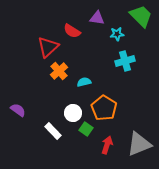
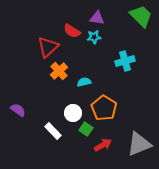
cyan star: moved 23 px left, 3 px down
red arrow: moved 4 px left; rotated 42 degrees clockwise
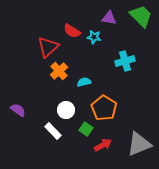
purple triangle: moved 12 px right
cyan star: rotated 16 degrees clockwise
white circle: moved 7 px left, 3 px up
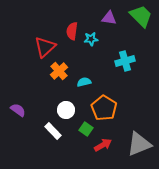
red semicircle: rotated 66 degrees clockwise
cyan star: moved 3 px left, 2 px down; rotated 16 degrees counterclockwise
red triangle: moved 3 px left
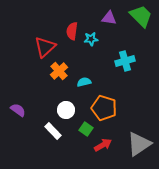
orange pentagon: rotated 15 degrees counterclockwise
gray triangle: rotated 12 degrees counterclockwise
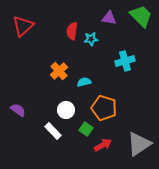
red triangle: moved 22 px left, 21 px up
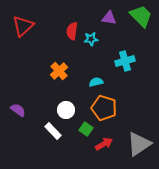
cyan semicircle: moved 12 px right
red arrow: moved 1 px right, 1 px up
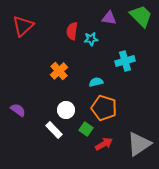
white rectangle: moved 1 px right, 1 px up
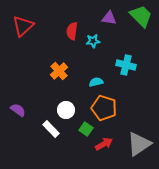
cyan star: moved 2 px right, 2 px down
cyan cross: moved 1 px right, 4 px down; rotated 30 degrees clockwise
white rectangle: moved 3 px left, 1 px up
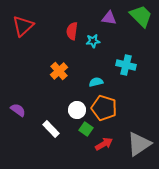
white circle: moved 11 px right
